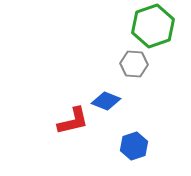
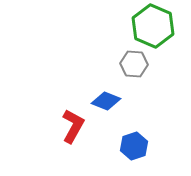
green hexagon: rotated 18 degrees counterclockwise
red L-shape: moved 5 px down; rotated 48 degrees counterclockwise
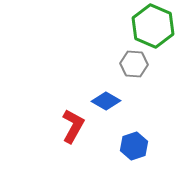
blue diamond: rotated 8 degrees clockwise
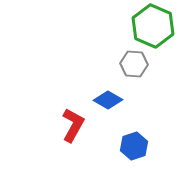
blue diamond: moved 2 px right, 1 px up
red L-shape: moved 1 px up
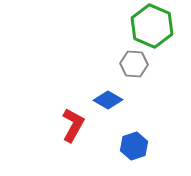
green hexagon: moved 1 px left
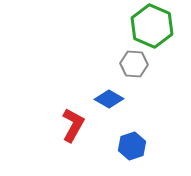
blue diamond: moved 1 px right, 1 px up
blue hexagon: moved 2 px left
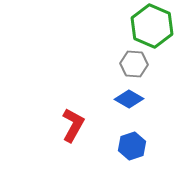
blue diamond: moved 20 px right
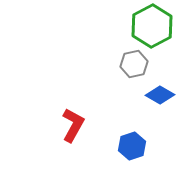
green hexagon: rotated 9 degrees clockwise
gray hexagon: rotated 16 degrees counterclockwise
blue diamond: moved 31 px right, 4 px up
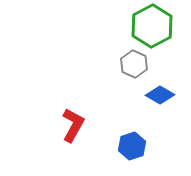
gray hexagon: rotated 24 degrees counterclockwise
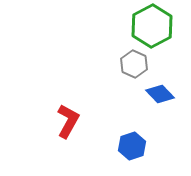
blue diamond: moved 1 px up; rotated 16 degrees clockwise
red L-shape: moved 5 px left, 4 px up
